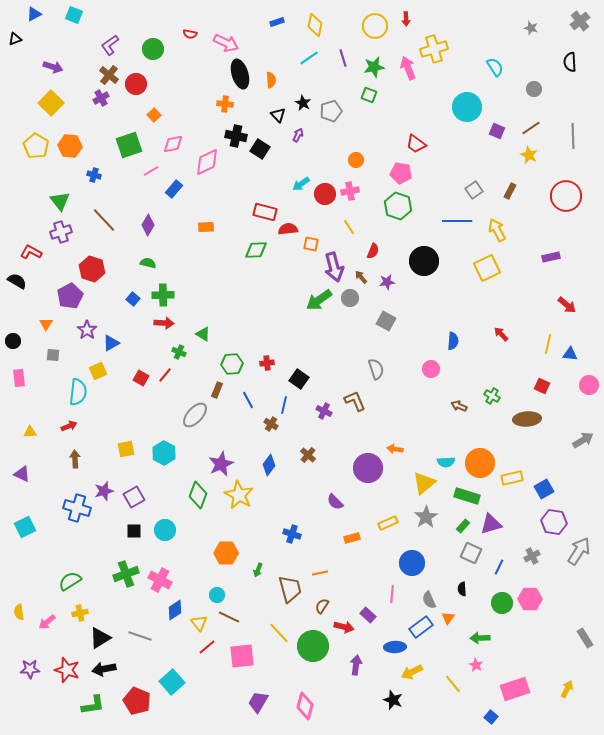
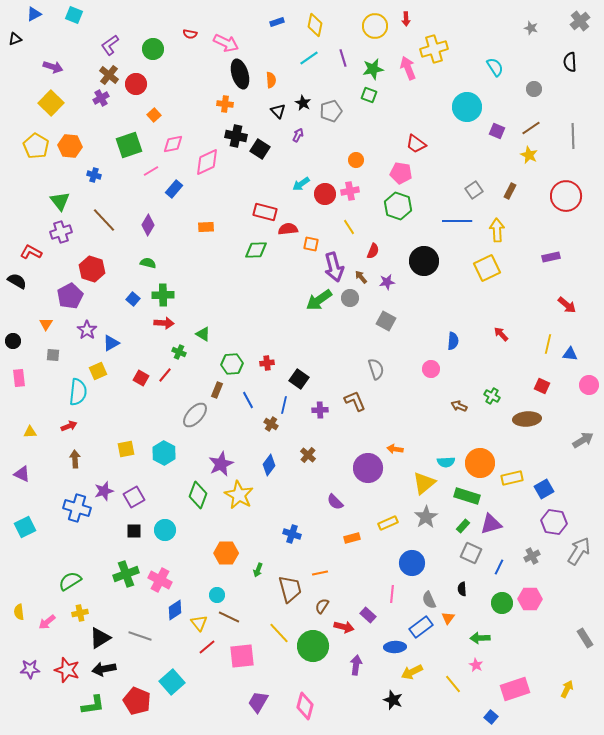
green star at (374, 67): moved 1 px left, 2 px down
black triangle at (278, 115): moved 4 px up
yellow arrow at (497, 230): rotated 25 degrees clockwise
purple cross at (324, 411): moved 4 px left, 1 px up; rotated 28 degrees counterclockwise
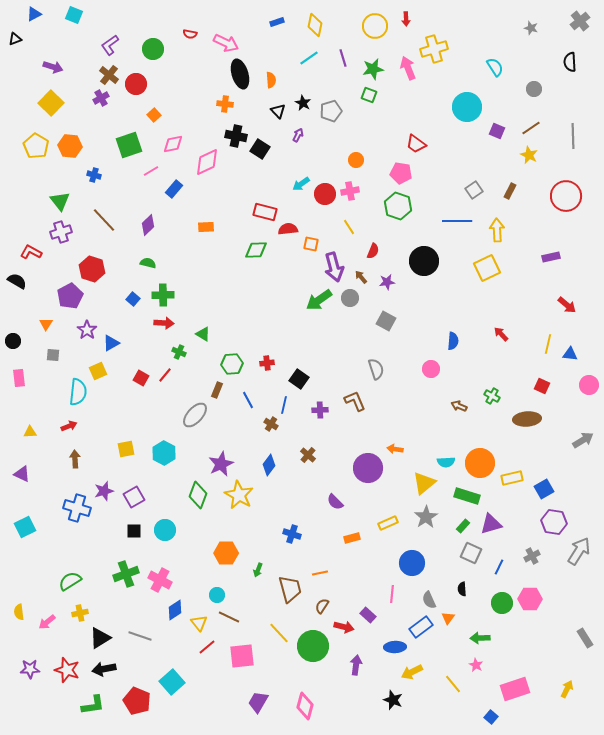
purple diamond at (148, 225): rotated 15 degrees clockwise
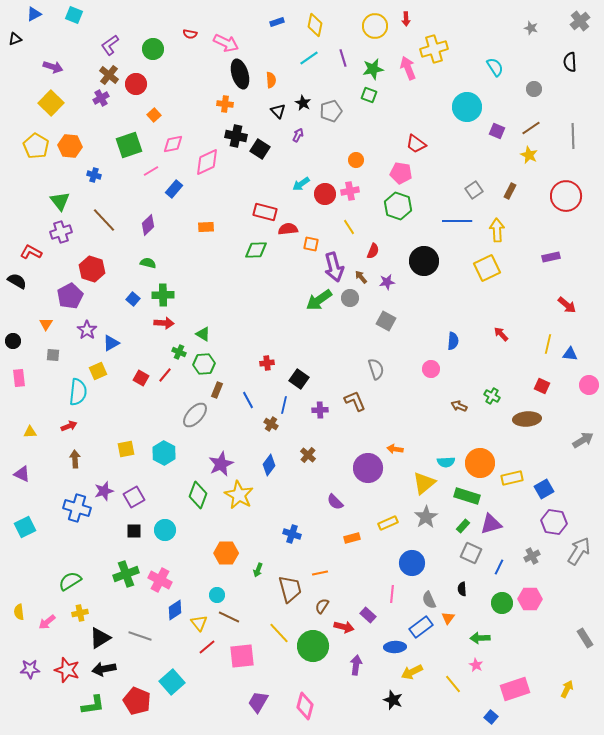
green hexagon at (232, 364): moved 28 px left
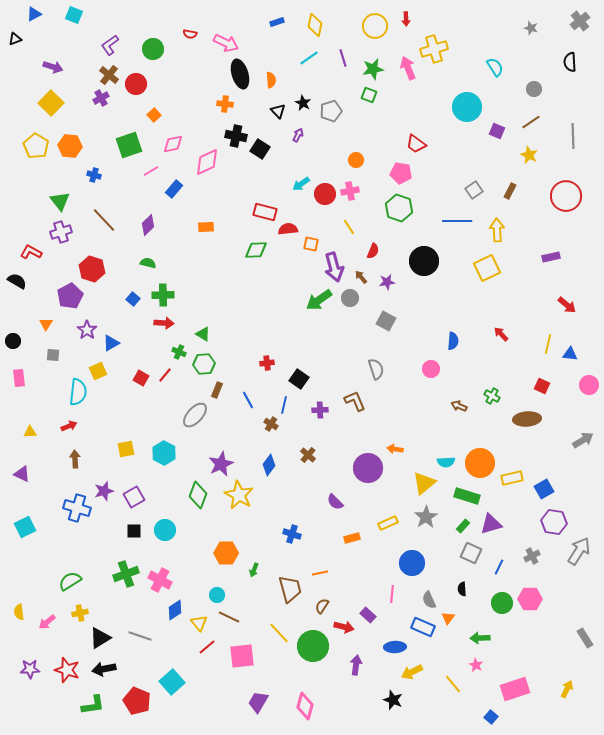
brown line at (531, 128): moved 6 px up
green hexagon at (398, 206): moved 1 px right, 2 px down
green arrow at (258, 570): moved 4 px left
blue rectangle at (421, 627): moved 2 px right; rotated 60 degrees clockwise
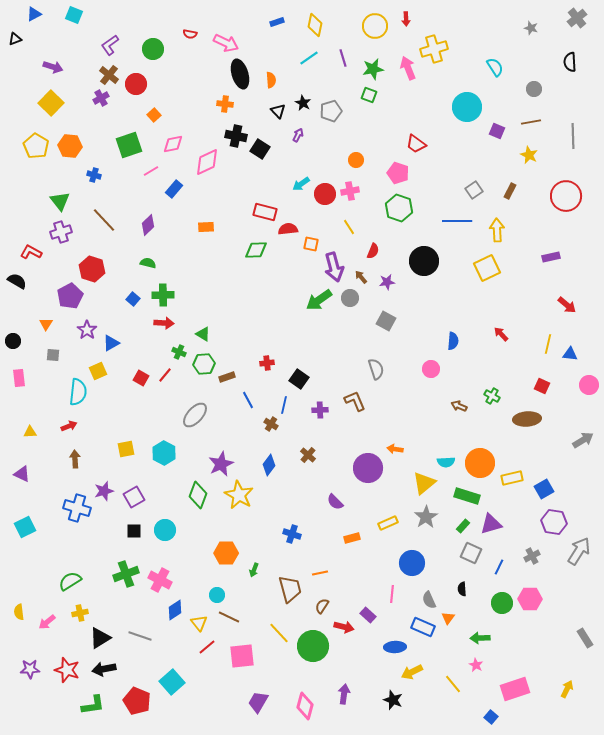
gray cross at (580, 21): moved 3 px left, 3 px up
brown line at (531, 122): rotated 24 degrees clockwise
pink pentagon at (401, 173): moved 3 px left; rotated 10 degrees clockwise
brown rectangle at (217, 390): moved 10 px right, 13 px up; rotated 49 degrees clockwise
purple arrow at (356, 665): moved 12 px left, 29 px down
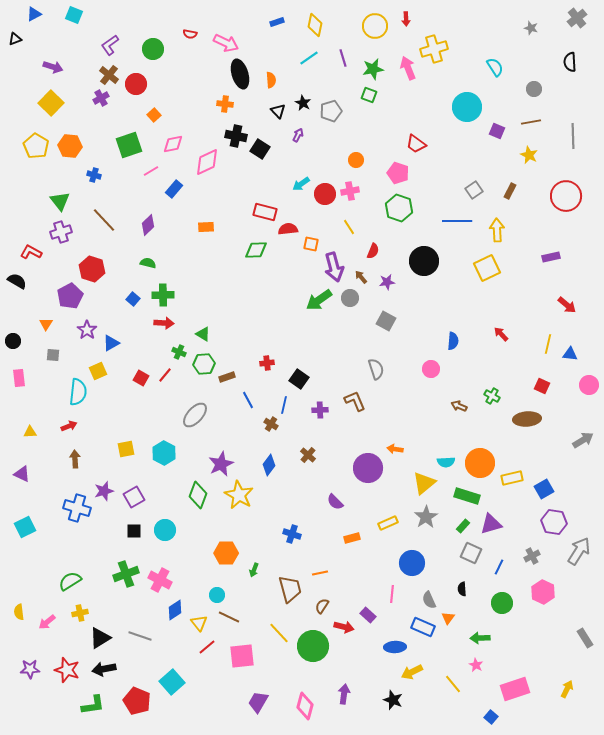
pink hexagon at (530, 599): moved 13 px right, 7 px up; rotated 25 degrees clockwise
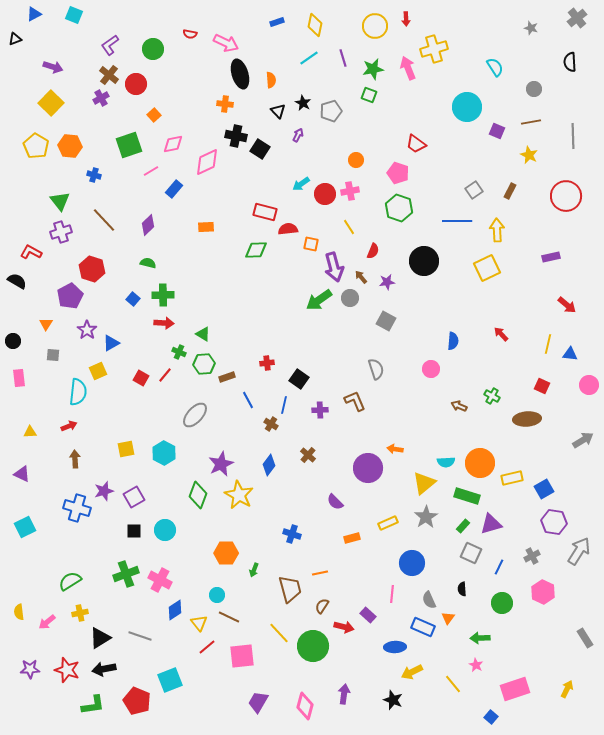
cyan square at (172, 682): moved 2 px left, 2 px up; rotated 20 degrees clockwise
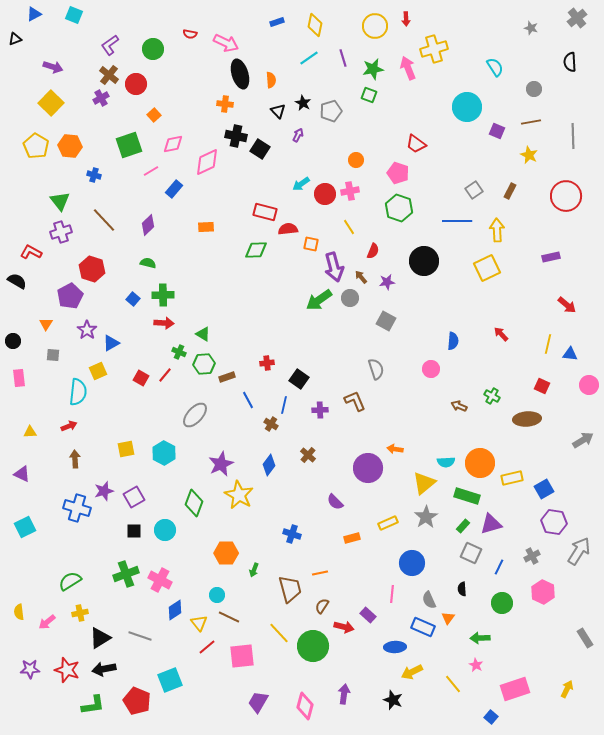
green diamond at (198, 495): moved 4 px left, 8 px down
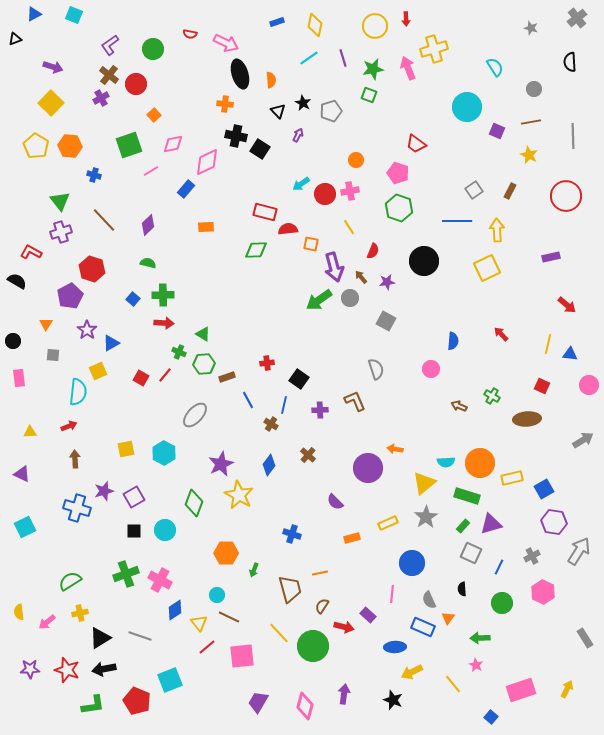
blue rectangle at (174, 189): moved 12 px right
pink rectangle at (515, 689): moved 6 px right, 1 px down
